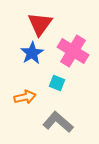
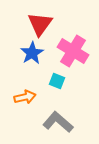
cyan square: moved 2 px up
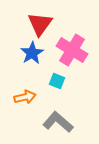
pink cross: moved 1 px left, 1 px up
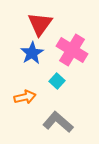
cyan square: rotated 21 degrees clockwise
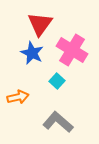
blue star: rotated 15 degrees counterclockwise
orange arrow: moved 7 px left
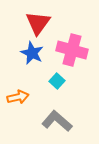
red triangle: moved 2 px left, 1 px up
pink cross: rotated 16 degrees counterclockwise
gray L-shape: moved 1 px left, 1 px up
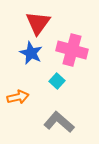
blue star: moved 1 px left
gray L-shape: moved 2 px right, 1 px down
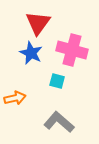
cyan square: rotated 28 degrees counterclockwise
orange arrow: moved 3 px left, 1 px down
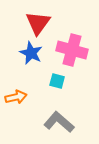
orange arrow: moved 1 px right, 1 px up
